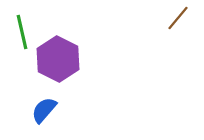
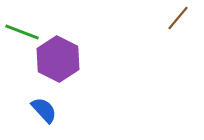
green line: rotated 56 degrees counterclockwise
blue semicircle: rotated 96 degrees clockwise
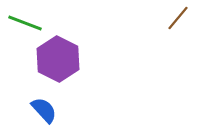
green line: moved 3 px right, 9 px up
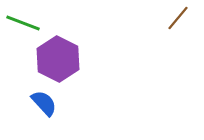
green line: moved 2 px left
blue semicircle: moved 7 px up
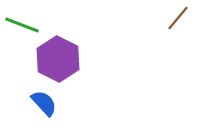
green line: moved 1 px left, 2 px down
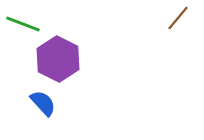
green line: moved 1 px right, 1 px up
blue semicircle: moved 1 px left
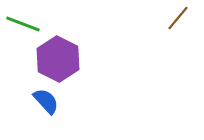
blue semicircle: moved 3 px right, 2 px up
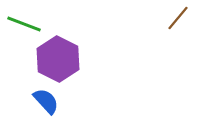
green line: moved 1 px right
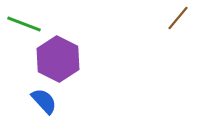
blue semicircle: moved 2 px left
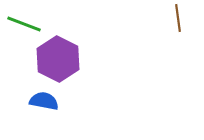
brown line: rotated 48 degrees counterclockwise
blue semicircle: rotated 36 degrees counterclockwise
